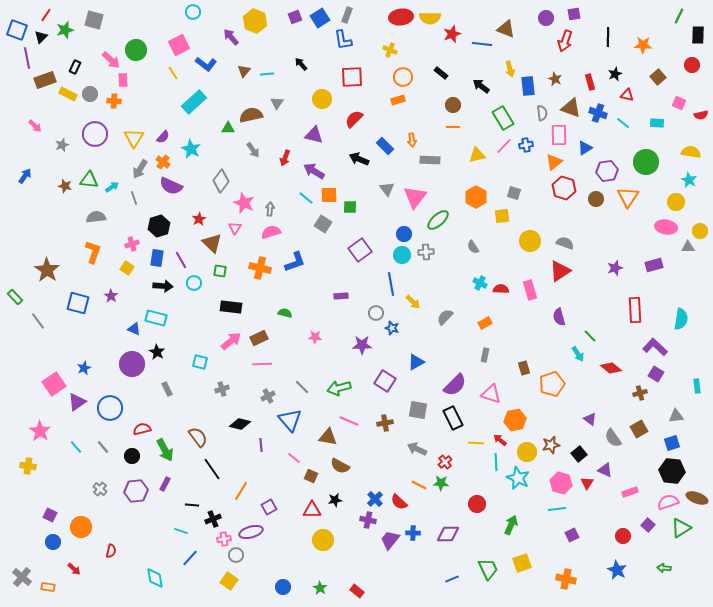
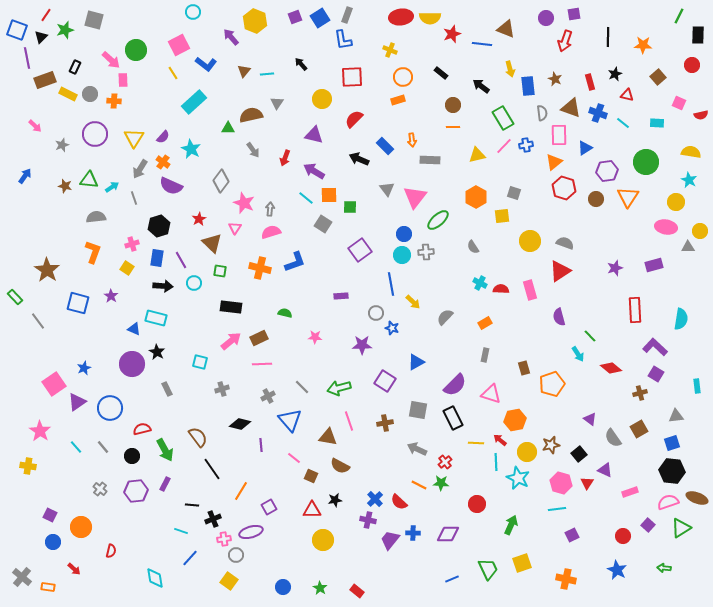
pink line at (349, 421): rotated 48 degrees clockwise
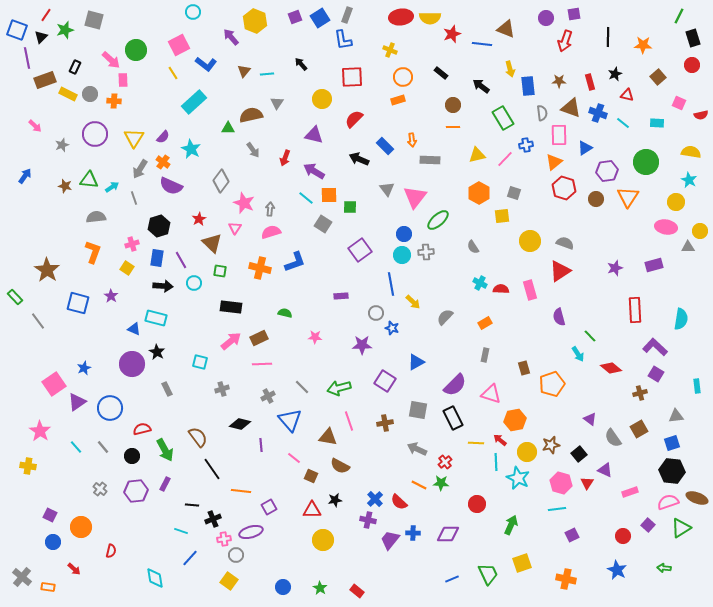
black rectangle at (698, 35): moved 5 px left, 3 px down; rotated 18 degrees counterclockwise
brown star at (555, 79): moved 4 px right, 2 px down; rotated 24 degrees counterclockwise
pink line at (504, 146): moved 1 px right, 13 px down
orange hexagon at (476, 197): moved 3 px right, 4 px up
orange line at (241, 491): rotated 66 degrees clockwise
green trapezoid at (488, 569): moved 5 px down
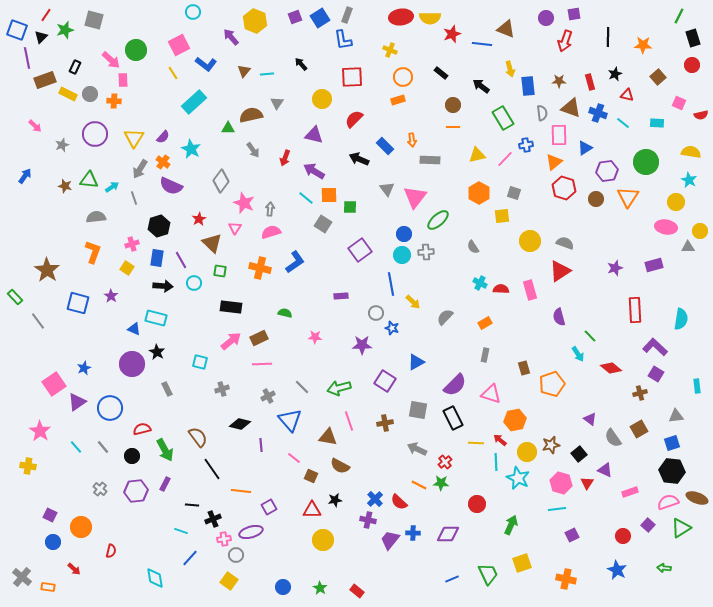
blue L-shape at (295, 262): rotated 15 degrees counterclockwise
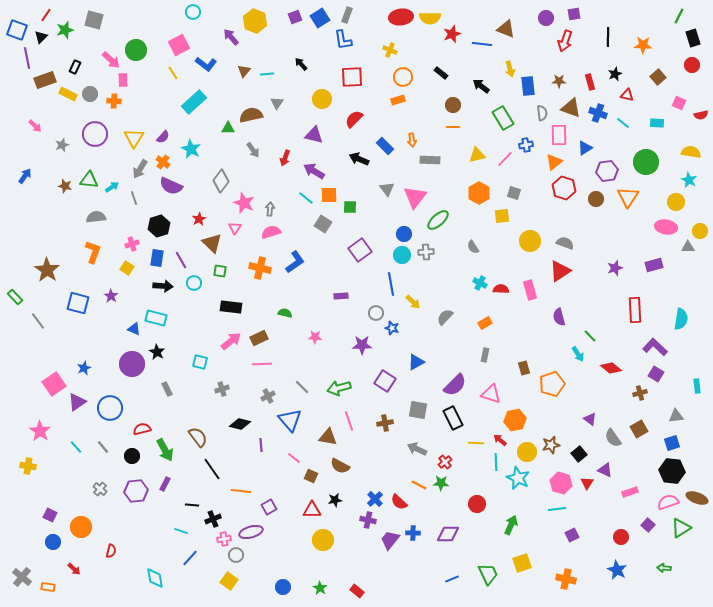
red circle at (623, 536): moved 2 px left, 1 px down
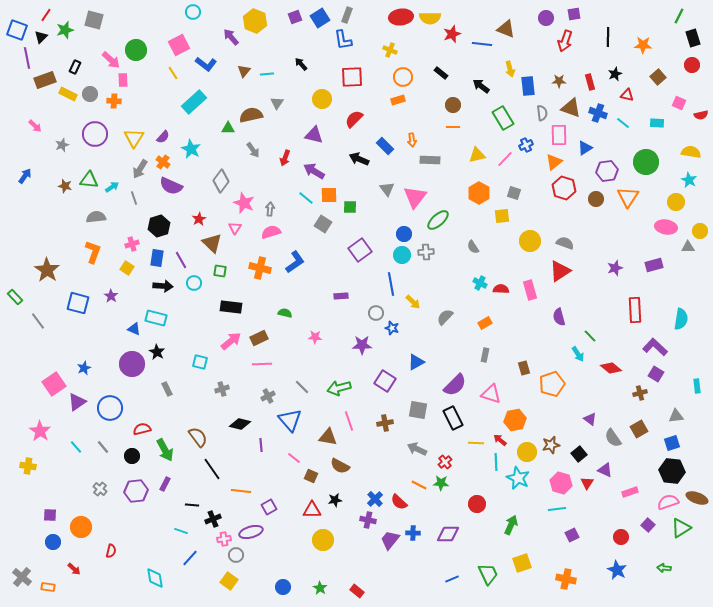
blue cross at (526, 145): rotated 16 degrees counterclockwise
purple square at (50, 515): rotated 24 degrees counterclockwise
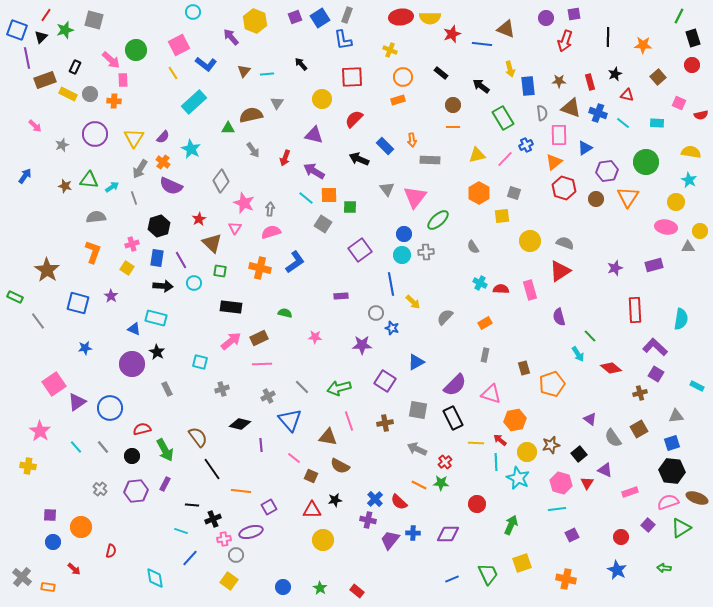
green rectangle at (15, 297): rotated 21 degrees counterclockwise
blue star at (84, 368): moved 1 px right, 20 px up; rotated 16 degrees clockwise
cyan rectangle at (697, 386): rotated 56 degrees counterclockwise
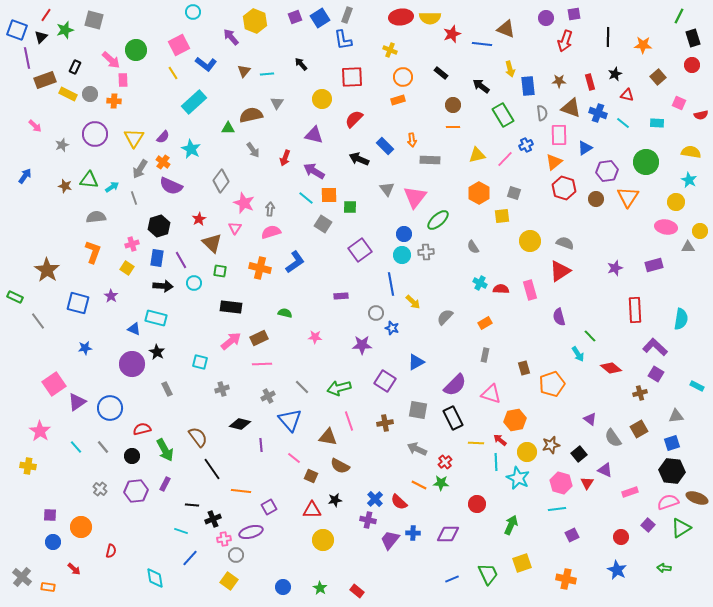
green rectangle at (503, 118): moved 3 px up
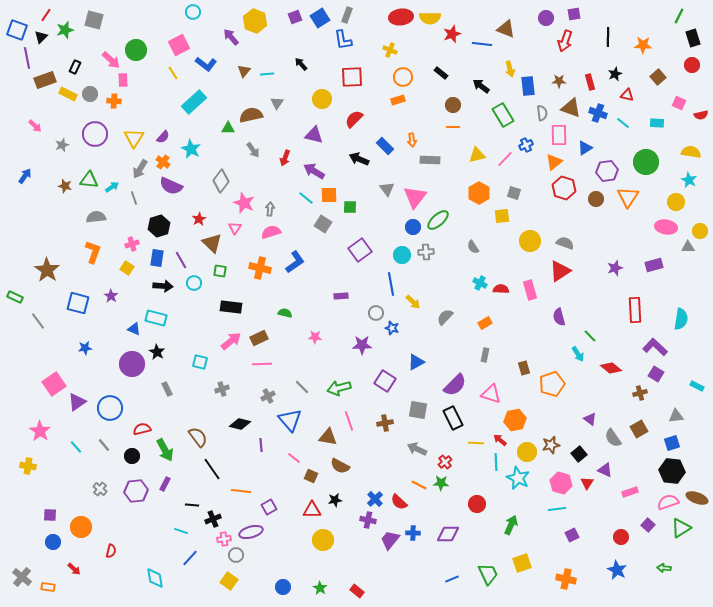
blue circle at (404, 234): moved 9 px right, 7 px up
gray line at (103, 447): moved 1 px right, 2 px up
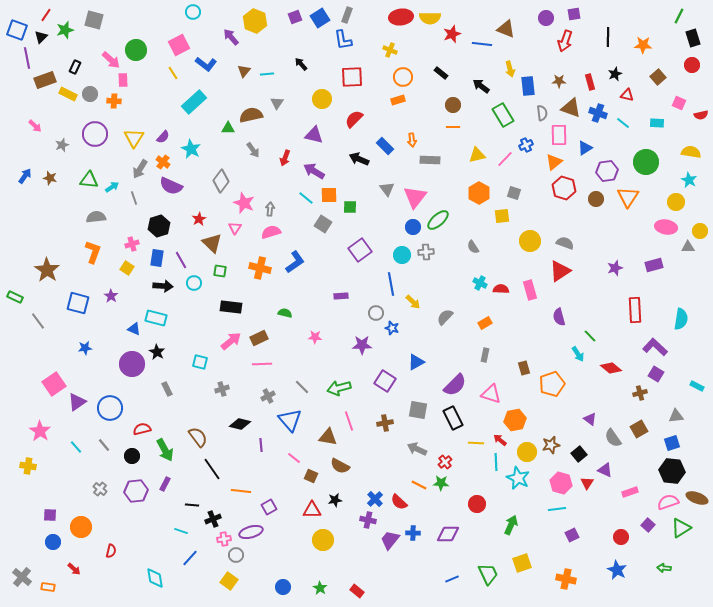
brown star at (65, 186): moved 15 px left, 8 px up
